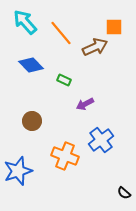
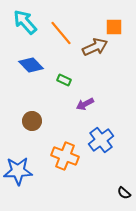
blue star: rotated 16 degrees clockwise
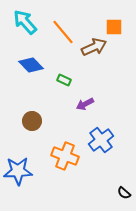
orange line: moved 2 px right, 1 px up
brown arrow: moved 1 px left
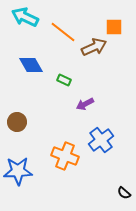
cyan arrow: moved 5 px up; rotated 24 degrees counterclockwise
orange line: rotated 12 degrees counterclockwise
blue diamond: rotated 15 degrees clockwise
brown circle: moved 15 px left, 1 px down
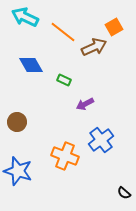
orange square: rotated 30 degrees counterclockwise
blue star: rotated 20 degrees clockwise
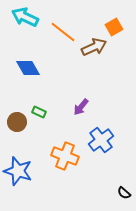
blue diamond: moved 3 px left, 3 px down
green rectangle: moved 25 px left, 32 px down
purple arrow: moved 4 px left, 3 px down; rotated 24 degrees counterclockwise
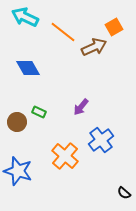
orange cross: rotated 20 degrees clockwise
